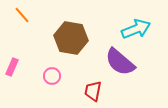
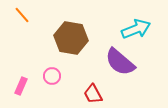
pink rectangle: moved 9 px right, 19 px down
red trapezoid: moved 3 px down; rotated 40 degrees counterclockwise
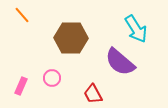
cyan arrow: rotated 80 degrees clockwise
brown hexagon: rotated 8 degrees counterclockwise
pink circle: moved 2 px down
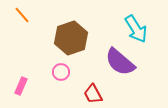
brown hexagon: rotated 20 degrees counterclockwise
pink circle: moved 9 px right, 6 px up
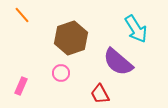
purple semicircle: moved 2 px left
pink circle: moved 1 px down
red trapezoid: moved 7 px right
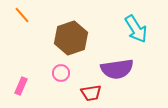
purple semicircle: moved 1 px left, 7 px down; rotated 48 degrees counterclockwise
red trapezoid: moved 9 px left, 1 px up; rotated 70 degrees counterclockwise
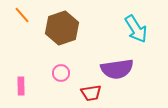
brown hexagon: moved 9 px left, 10 px up
pink rectangle: rotated 24 degrees counterclockwise
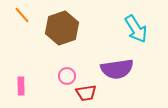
pink circle: moved 6 px right, 3 px down
red trapezoid: moved 5 px left
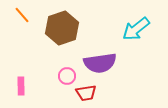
cyan arrow: rotated 84 degrees clockwise
purple semicircle: moved 17 px left, 6 px up
